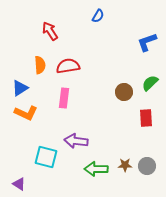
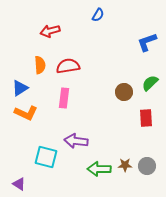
blue semicircle: moved 1 px up
red arrow: rotated 72 degrees counterclockwise
green arrow: moved 3 px right
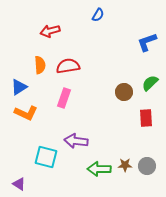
blue triangle: moved 1 px left, 1 px up
pink rectangle: rotated 12 degrees clockwise
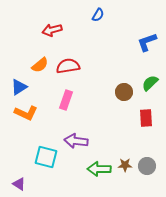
red arrow: moved 2 px right, 1 px up
orange semicircle: rotated 54 degrees clockwise
pink rectangle: moved 2 px right, 2 px down
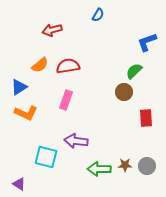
green semicircle: moved 16 px left, 12 px up
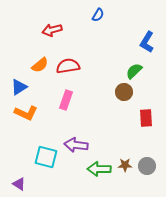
blue L-shape: rotated 40 degrees counterclockwise
purple arrow: moved 4 px down
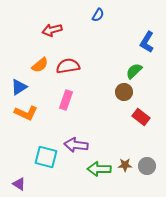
red rectangle: moved 5 px left, 1 px up; rotated 48 degrees counterclockwise
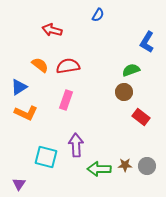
red arrow: rotated 30 degrees clockwise
orange semicircle: rotated 102 degrees counterclockwise
green semicircle: moved 3 px left, 1 px up; rotated 24 degrees clockwise
purple arrow: rotated 80 degrees clockwise
purple triangle: rotated 32 degrees clockwise
